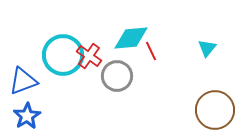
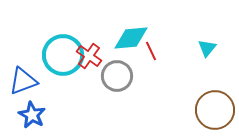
blue star: moved 5 px right, 1 px up; rotated 12 degrees counterclockwise
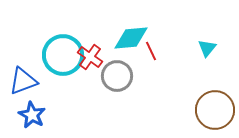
red cross: moved 1 px right, 1 px down
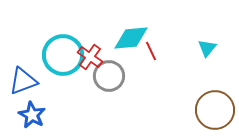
gray circle: moved 8 px left
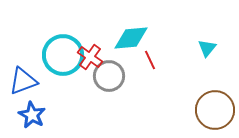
red line: moved 1 px left, 9 px down
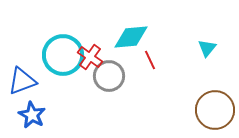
cyan diamond: moved 1 px up
blue triangle: moved 1 px left
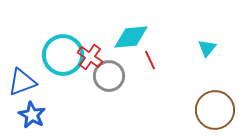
blue triangle: moved 1 px down
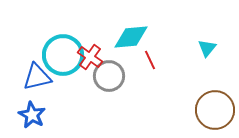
blue triangle: moved 15 px right, 5 px up; rotated 8 degrees clockwise
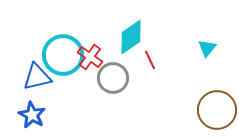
cyan diamond: rotated 30 degrees counterclockwise
gray circle: moved 4 px right, 2 px down
brown circle: moved 2 px right
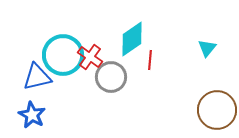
cyan diamond: moved 1 px right, 2 px down
red line: rotated 30 degrees clockwise
gray circle: moved 2 px left, 1 px up
